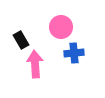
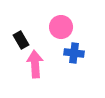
blue cross: rotated 12 degrees clockwise
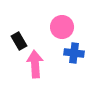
pink circle: moved 1 px right
black rectangle: moved 2 px left, 1 px down
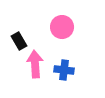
blue cross: moved 10 px left, 17 px down
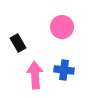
black rectangle: moved 1 px left, 2 px down
pink arrow: moved 11 px down
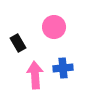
pink circle: moved 8 px left
blue cross: moved 1 px left, 2 px up; rotated 12 degrees counterclockwise
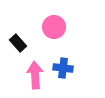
black rectangle: rotated 12 degrees counterclockwise
blue cross: rotated 12 degrees clockwise
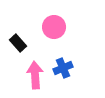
blue cross: rotated 30 degrees counterclockwise
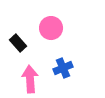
pink circle: moved 3 px left, 1 px down
pink arrow: moved 5 px left, 4 px down
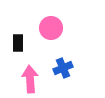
black rectangle: rotated 42 degrees clockwise
